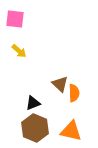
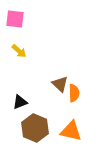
black triangle: moved 13 px left, 1 px up
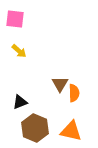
brown triangle: rotated 18 degrees clockwise
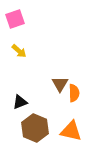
pink square: rotated 24 degrees counterclockwise
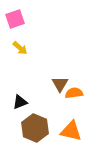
yellow arrow: moved 1 px right, 3 px up
orange semicircle: rotated 96 degrees counterclockwise
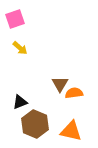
brown hexagon: moved 4 px up
